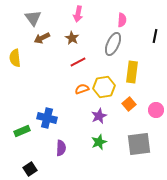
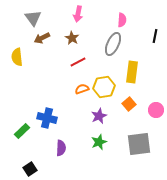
yellow semicircle: moved 2 px right, 1 px up
green rectangle: rotated 21 degrees counterclockwise
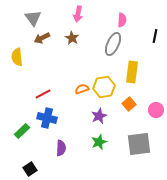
red line: moved 35 px left, 32 px down
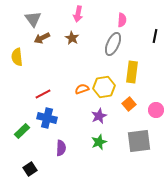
gray triangle: moved 1 px down
gray square: moved 3 px up
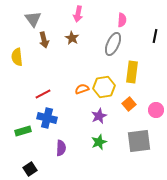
brown arrow: moved 2 px right, 2 px down; rotated 77 degrees counterclockwise
green rectangle: moved 1 px right; rotated 28 degrees clockwise
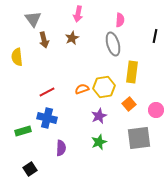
pink semicircle: moved 2 px left
brown star: rotated 16 degrees clockwise
gray ellipse: rotated 40 degrees counterclockwise
red line: moved 4 px right, 2 px up
gray square: moved 3 px up
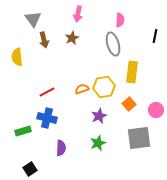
green star: moved 1 px left, 1 px down
